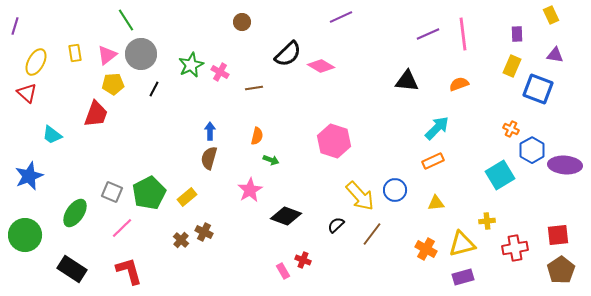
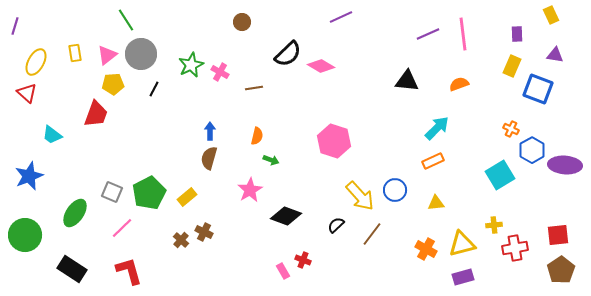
yellow cross at (487, 221): moved 7 px right, 4 px down
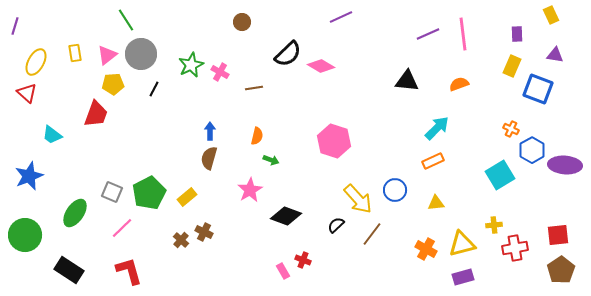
yellow arrow at (360, 196): moved 2 px left, 3 px down
black rectangle at (72, 269): moved 3 px left, 1 px down
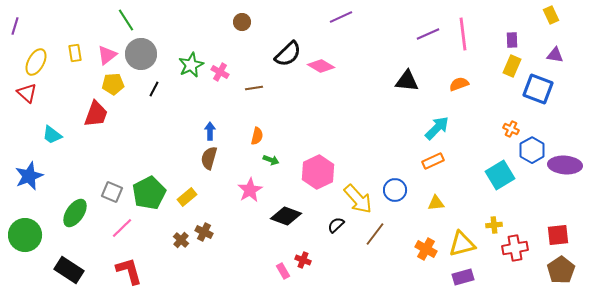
purple rectangle at (517, 34): moved 5 px left, 6 px down
pink hexagon at (334, 141): moved 16 px left, 31 px down; rotated 16 degrees clockwise
brown line at (372, 234): moved 3 px right
